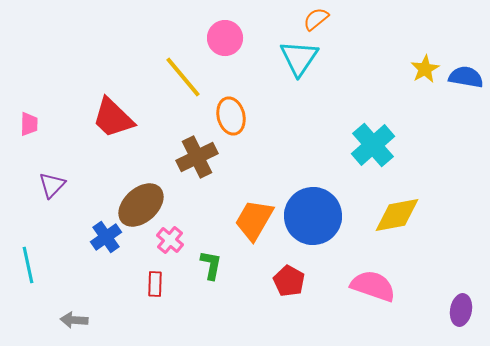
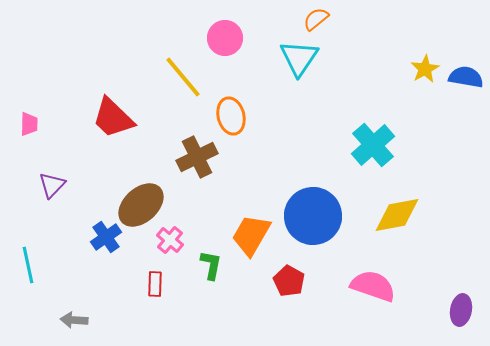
orange trapezoid: moved 3 px left, 15 px down
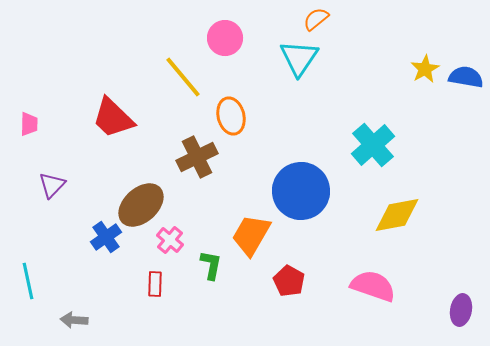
blue circle: moved 12 px left, 25 px up
cyan line: moved 16 px down
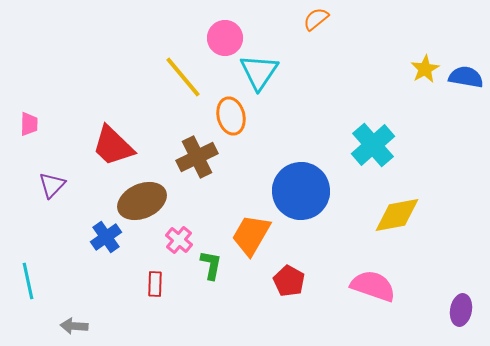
cyan triangle: moved 40 px left, 14 px down
red trapezoid: moved 28 px down
brown ellipse: moved 1 px right, 4 px up; rotated 18 degrees clockwise
pink cross: moved 9 px right
gray arrow: moved 6 px down
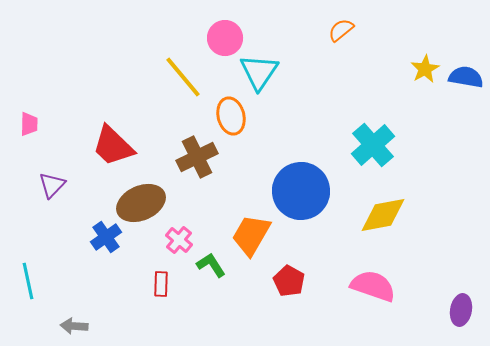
orange semicircle: moved 25 px right, 11 px down
brown ellipse: moved 1 px left, 2 px down
yellow diamond: moved 14 px left
green L-shape: rotated 44 degrees counterclockwise
red rectangle: moved 6 px right
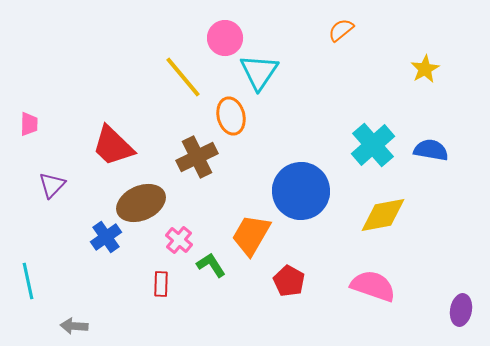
blue semicircle: moved 35 px left, 73 px down
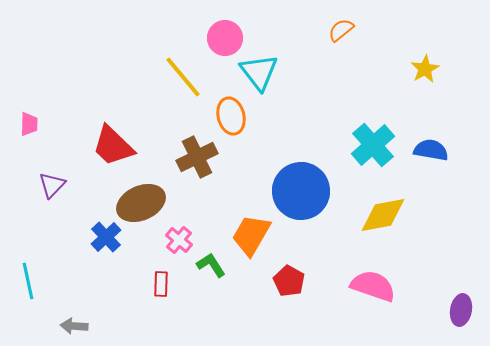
cyan triangle: rotated 12 degrees counterclockwise
blue cross: rotated 8 degrees counterclockwise
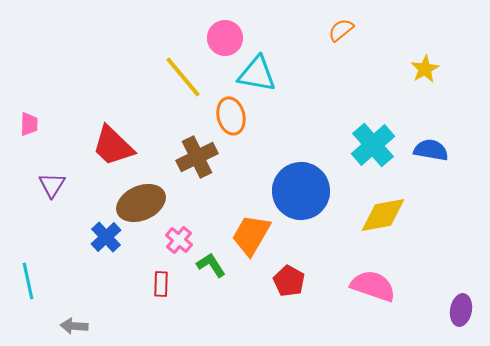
cyan triangle: moved 2 px left, 2 px down; rotated 42 degrees counterclockwise
purple triangle: rotated 12 degrees counterclockwise
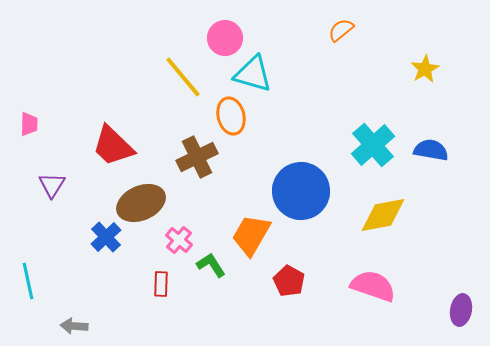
cyan triangle: moved 4 px left; rotated 6 degrees clockwise
